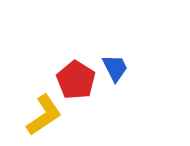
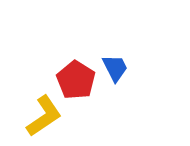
yellow L-shape: moved 1 px down
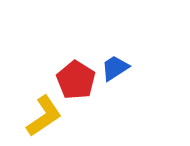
blue trapezoid: rotated 96 degrees counterclockwise
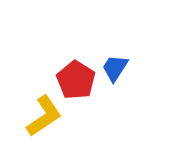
blue trapezoid: rotated 24 degrees counterclockwise
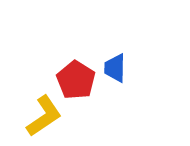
blue trapezoid: rotated 32 degrees counterclockwise
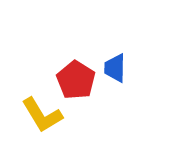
yellow L-shape: moved 2 px left, 1 px up; rotated 93 degrees clockwise
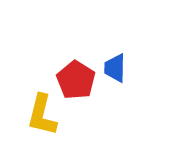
yellow L-shape: rotated 45 degrees clockwise
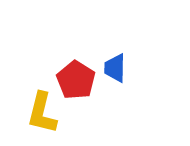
yellow L-shape: moved 2 px up
